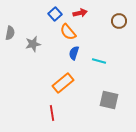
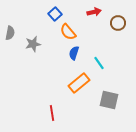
red arrow: moved 14 px right, 1 px up
brown circle: moved 1 px left, 2 px down
cyan line: moved 2 px down; rotated 40 degrees clockwise
orange rectangle: moved 16 px right
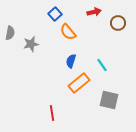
gray star: moved 2 px left
blue semicircle: moved 3 px left, 8 px down
cyan line: moved 3 px right, 2 px down
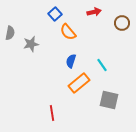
brown circle: moved 4 px right
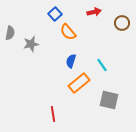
red line: moved 1 px right, 1 px down
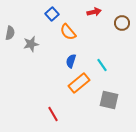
blue square: moved 3 px left
red line: rotated 21 degrees counterclockwise
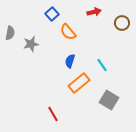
blue semicircle: moved 1 px left
gray square: rotated 18 degrees clockwise
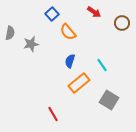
red arrow: rotated 48 degrees clockwise
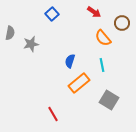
orange semicircle: moved 35 px right, 6 px down
cyan line: rotated 24 degrees clockwise
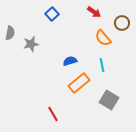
blue semicircle: rotated 56 degrees clockwise
